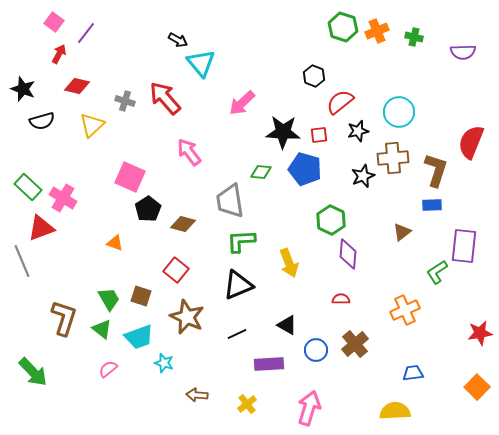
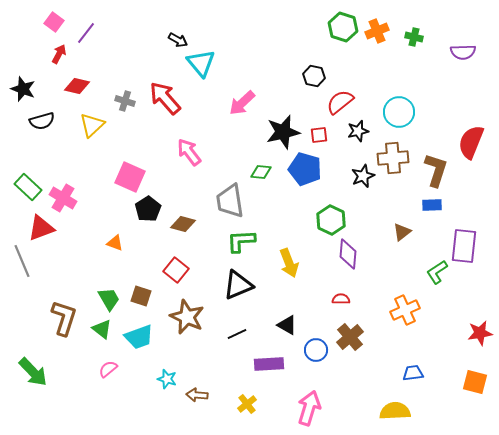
black hexagon at (314, 76): rotated 10 degrees counterclockwise
black star at (283, 132): rotated 16 degrees counterclockwise
brown cross at (355, 344): moved 5 px left, 7 px up
cyan star at (164, 363): moved 3 px right, 16 px down
orange square at (477, 387): moved 2 px left, 5 px up; rotated 30 degrees counterclockwise
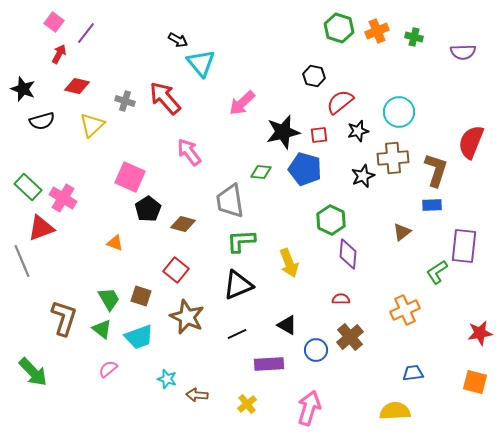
green hexagon at (343, 27): moved 4 px left, 1 px down
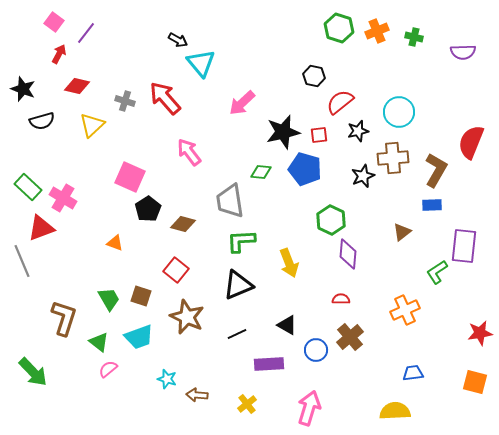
brown L-shape at (436, 170): rotated 12 degrees clockwise
green triangle at (102, 329): moved 3 px left, 13 px down
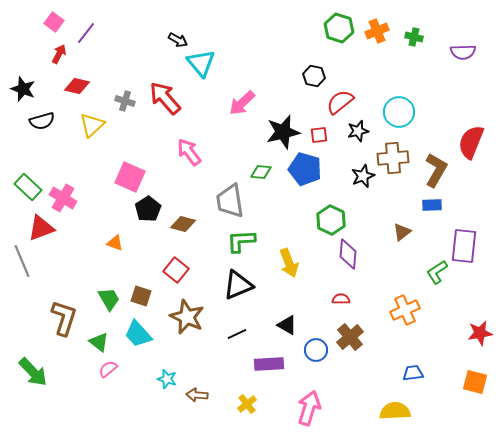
cyan trapezoid at (139, 337): moved 1 px left, 3 px up; rotated 68 degrees clockwise
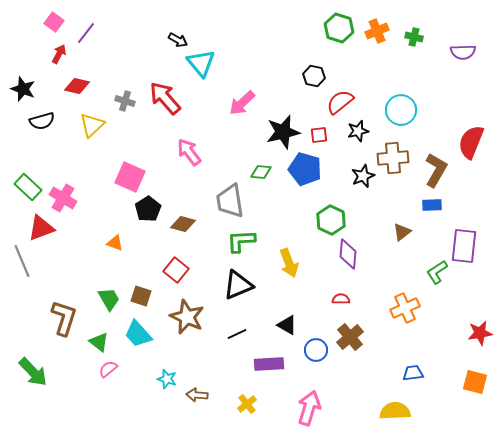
cyan circle at (399, 112): moved 2 px right, 2 px up
orange cross at (405, 310): moved 2 px up
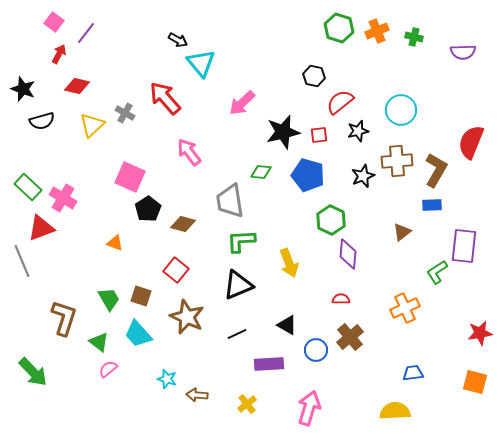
gray cross at (125, 101): moved 12 px down; rotated 12 degrees clockwise
brown cross at (393, 158): moved 4 px right, 3 px down
blue pentagon at (305, 169): moved 3 px right, 6 px down
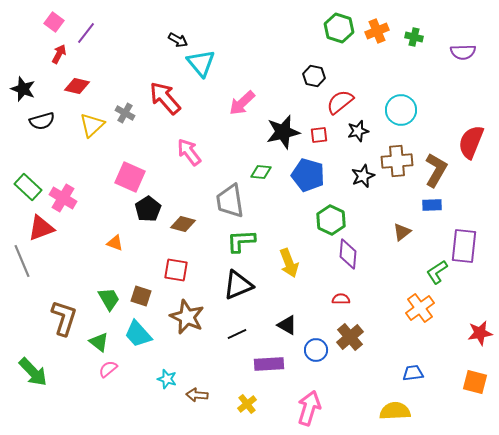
red square at (176, 270): rotated 30 degrees counterclockwise
orange cross at (405, 308): moved 15 px right; rotated 12 degrees counterclockwise
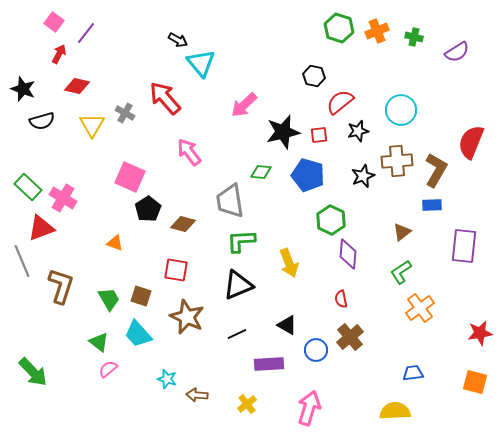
purple semicircle at (463, 52): moved 6 px left; rotated 30 degrees counterclockwise
pink arrow at (242, 103): moved 2 px right, 2 px down
yellow triangle at (92, 125): rotated 16 degrees counterclockwise
green L-shape at (437, 272): moved 36 px left
red semicircle at (341, 299): rotated 102 degrees counterclockwise
brown L-shape at (64, 318): moved 3 px left, 32 px up
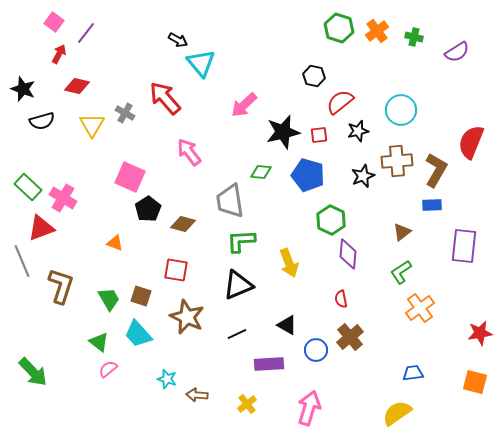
orange cross at (377, 31): rotated 15 degrees counterclockwise
yellow semicircle at (395, 411): moved 2 px right, 2 px down; rotated 32 degrees counterclockwise
